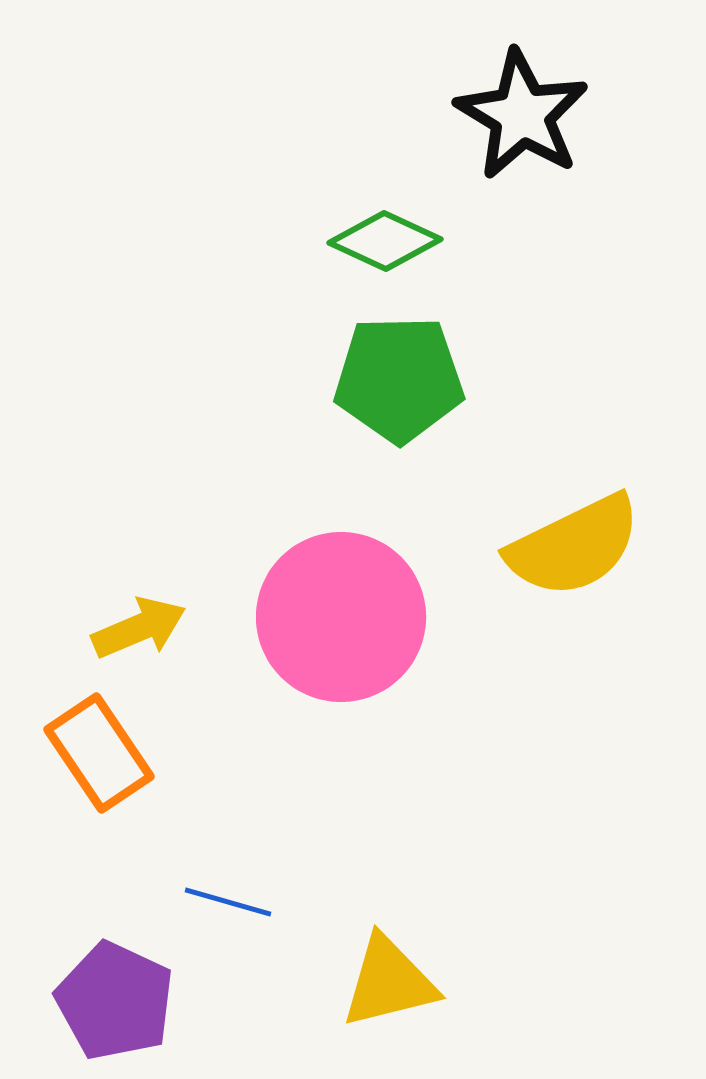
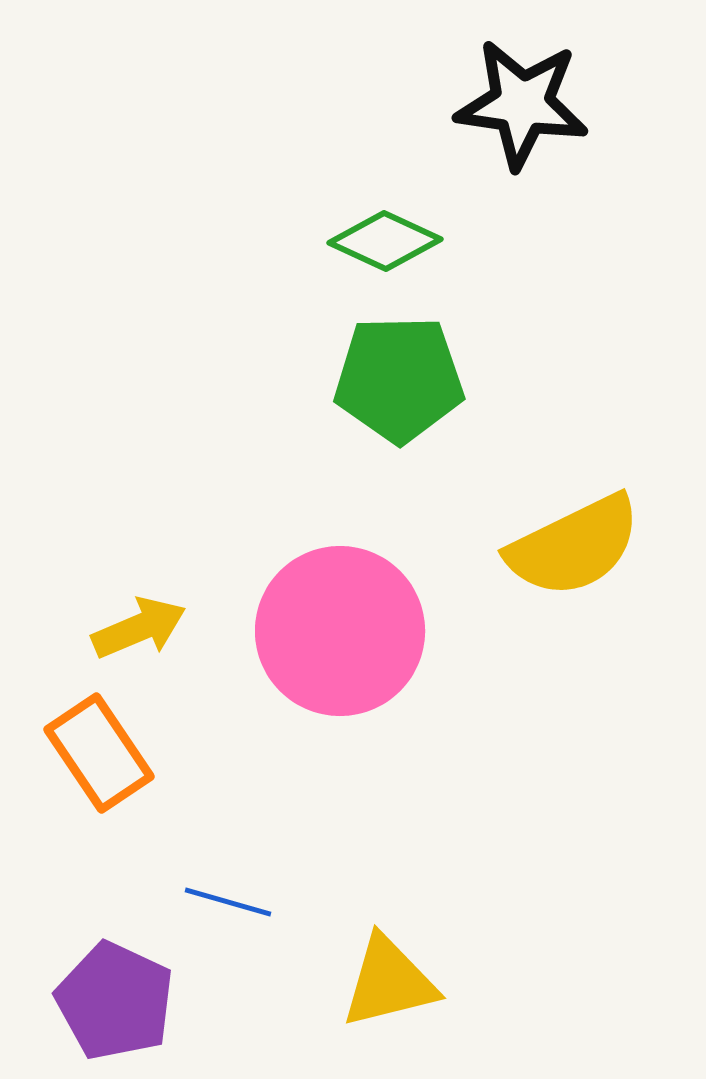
black star: moved 11 px up; rotated 23 degrees counterclockwise
pink circle: moved 1 px left, 14 px down
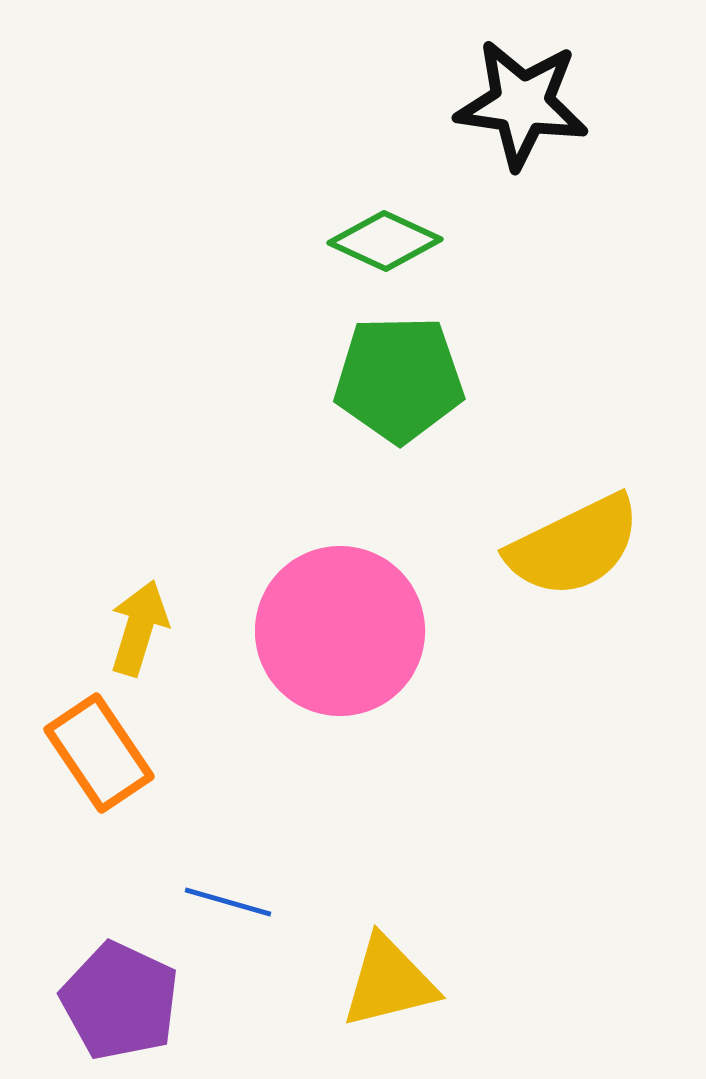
yellow arrow: rotated 50 degrees counterclockwise
purple pentagon: moved 5 px right
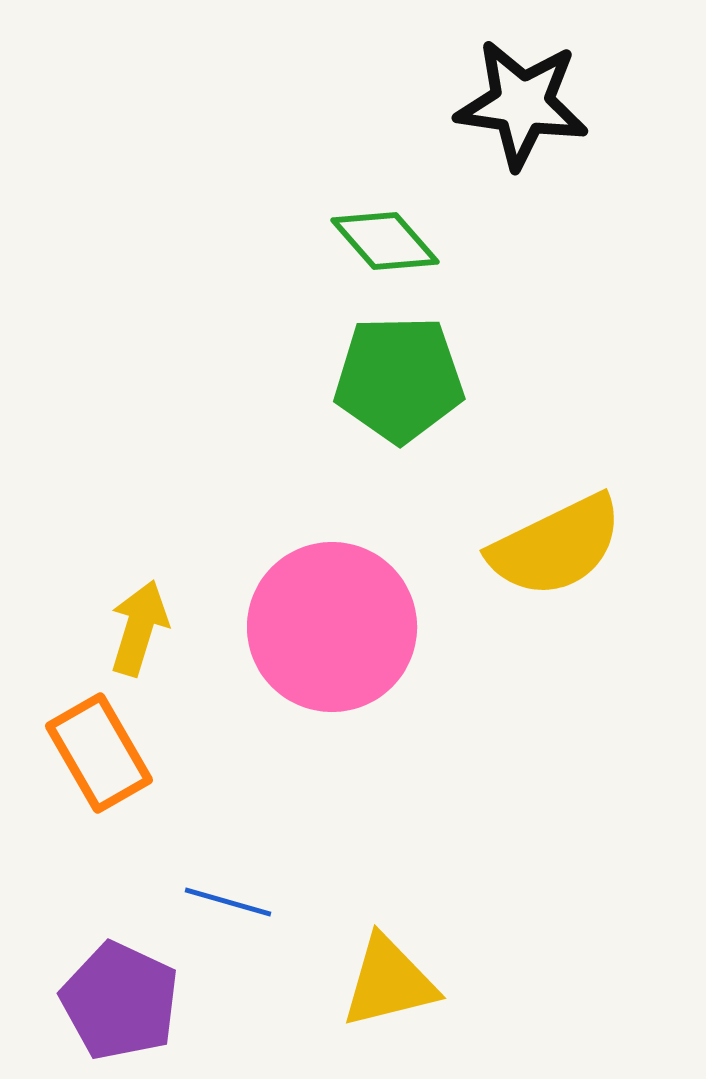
green diamond: rotated 24 degrees clockwise
yellow semicircle: moved 18 px left
pink circle: moved 8 px left, 4 px up
orange rectangle: rotated 4 degrees clockwise
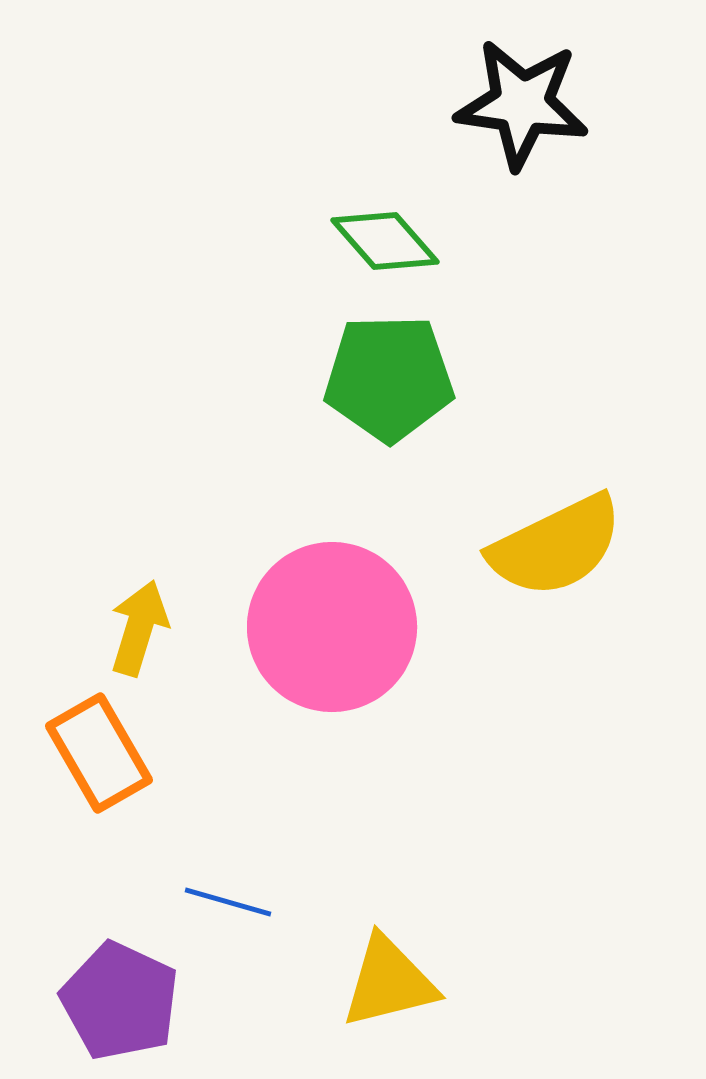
green pentagon: moved 10 px left, 1 px up
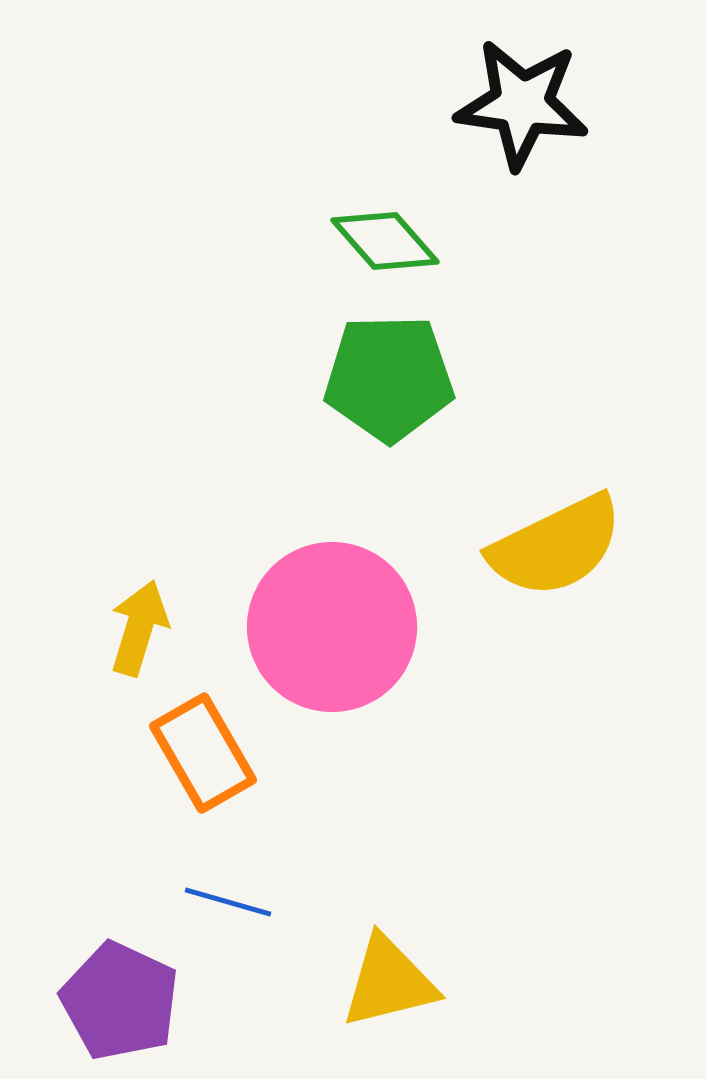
orange rectangle: moved 104 px right
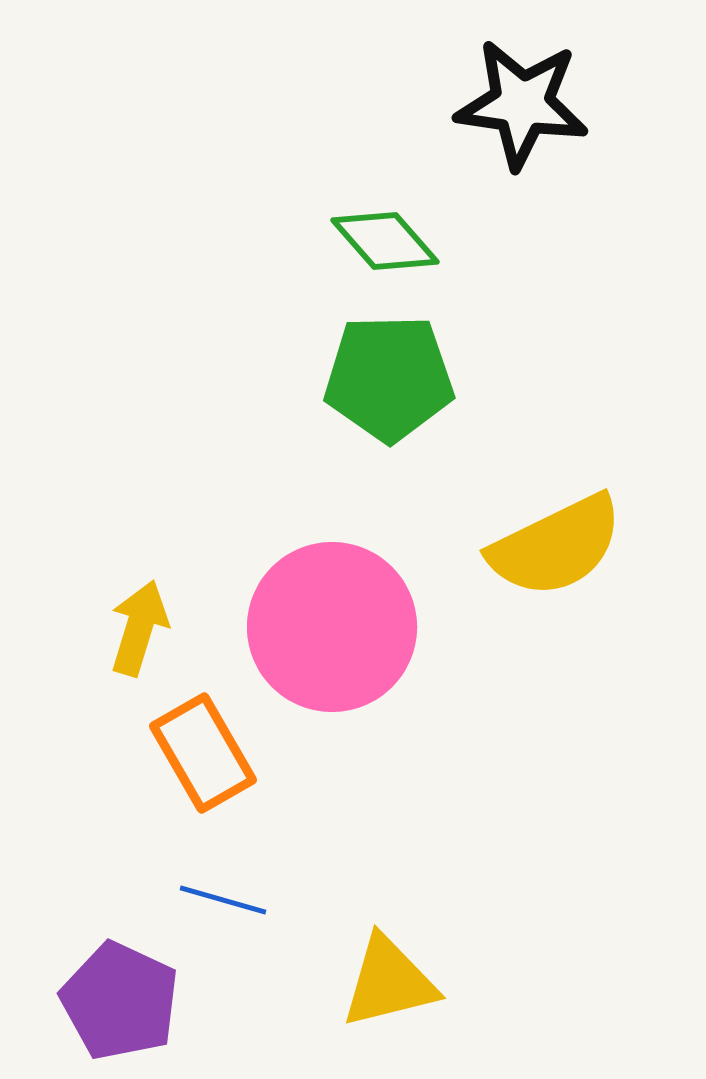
blue line: moved 5 px left, 2 px up
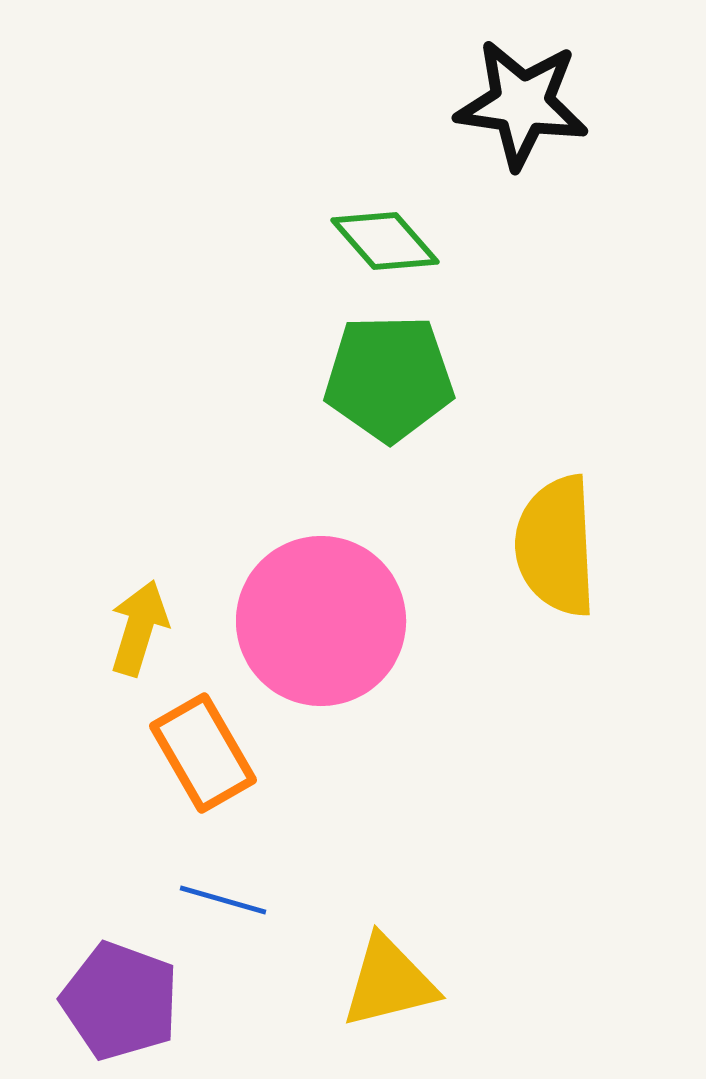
yellow semicircle: rotated 113 degrees clockwise
pink circle: moved 11 px left, 6 px up
purple pentagon: rotated 5 degrees counterclockwise
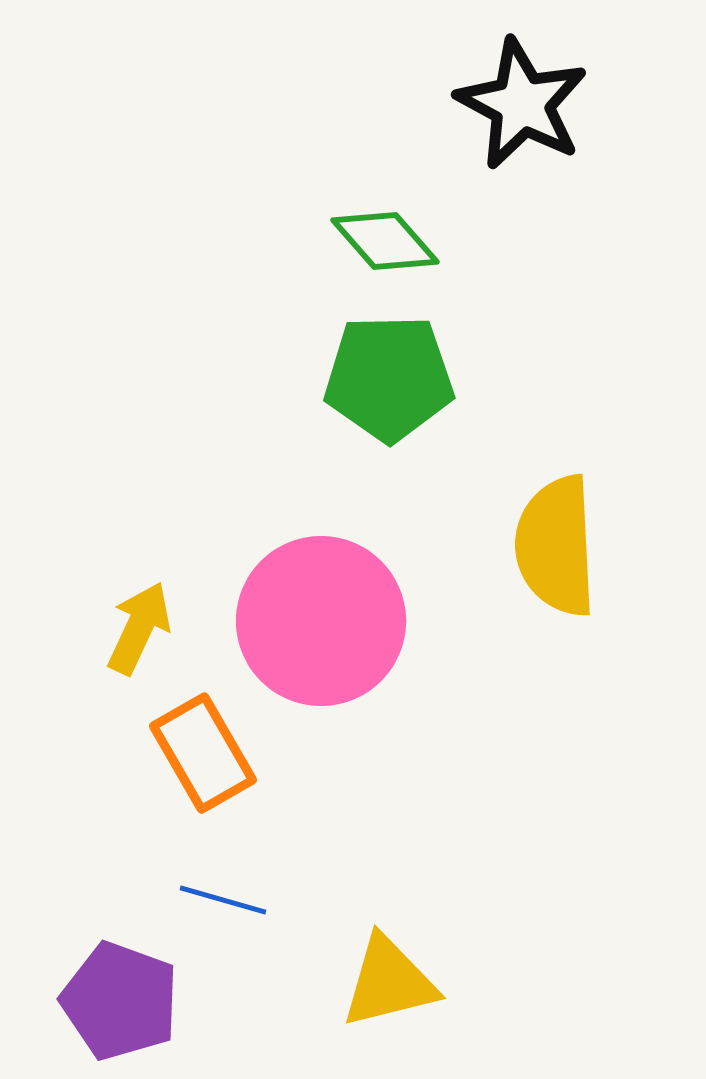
black star: rotated 20 degrees clockwise
yellow arrow: rotated 8 degrees clockwise
